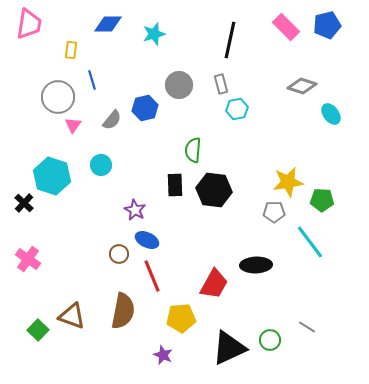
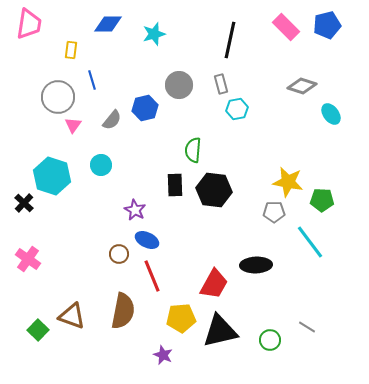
yellow star at (288, 182): rotated 20 degrees clockwise
black triangle at (229, 348): moved 9 px left, 17 px up; rotated 12 degrees clockwise
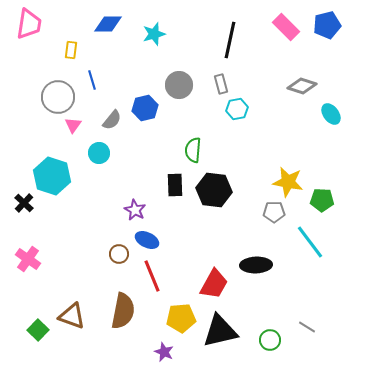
cyan circle at (101, 165): moved 2 px left, 12 px up
purple star at (163, 355): moved 1 px right, 3 px up
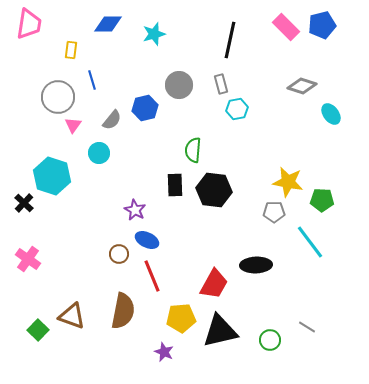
blue pentagon at (327, 25): moved 5 px left
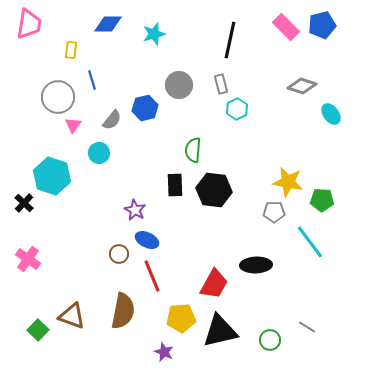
cyan hexagon at (237, 109): rotated 15 degrees counterclockwise
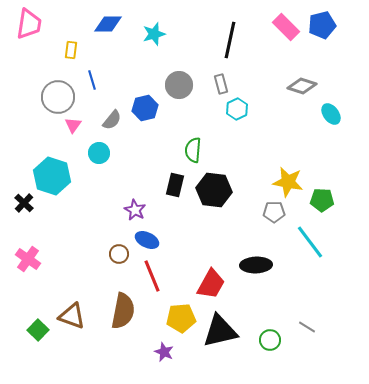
black rectangle at (175, 185): rotated 15 degrees clockwise
red trapezoid at (214, 284): moved 3 px left
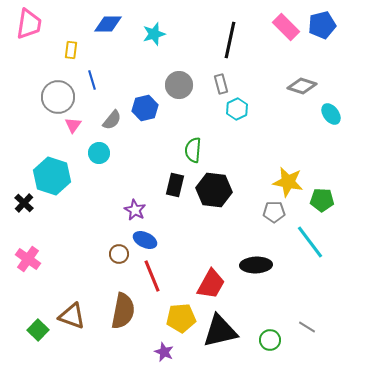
blue ellipse at (147, 240): moved 2 px left
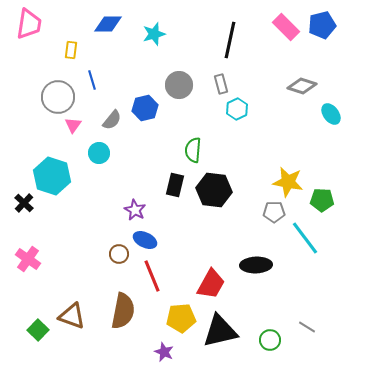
cyan line at (310, 242): moved 5 px left, 4 px up
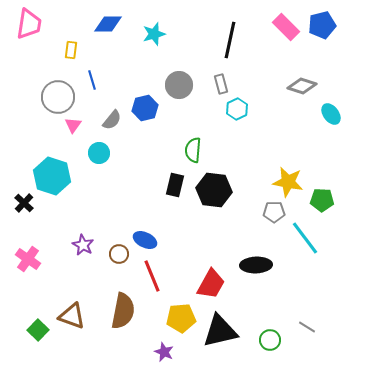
purple star at (135, 210): moved 52 px left, 35 px down
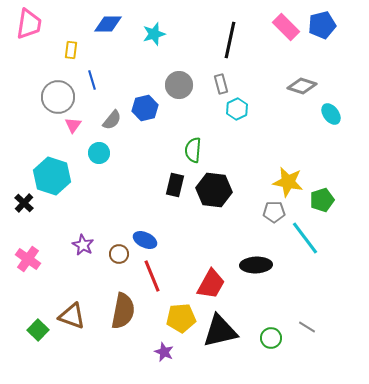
green pentagon at (322, 200): rotated 20 degrees counterclockwise
green circle at (270, 340): moved 1 px right, 2 px up
